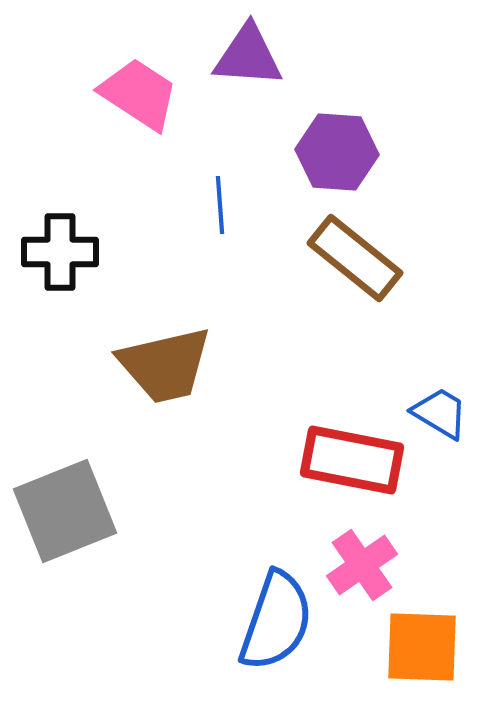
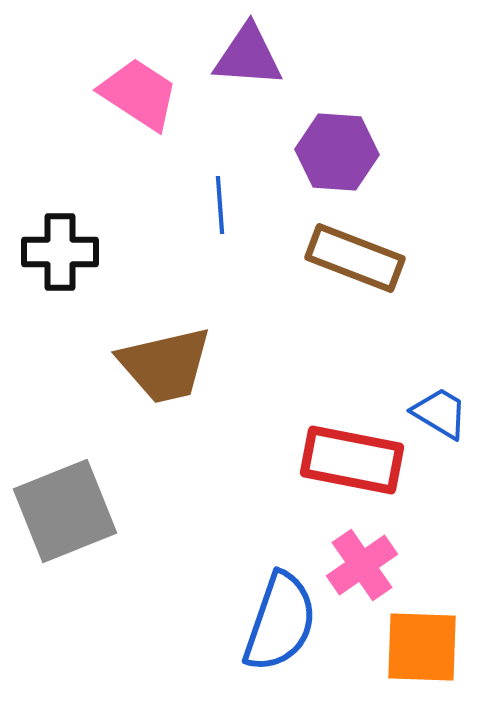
brown rectangle: rotated 18 degrees counterclockwise
blue semicircle: moved 4 px right, 1 px down
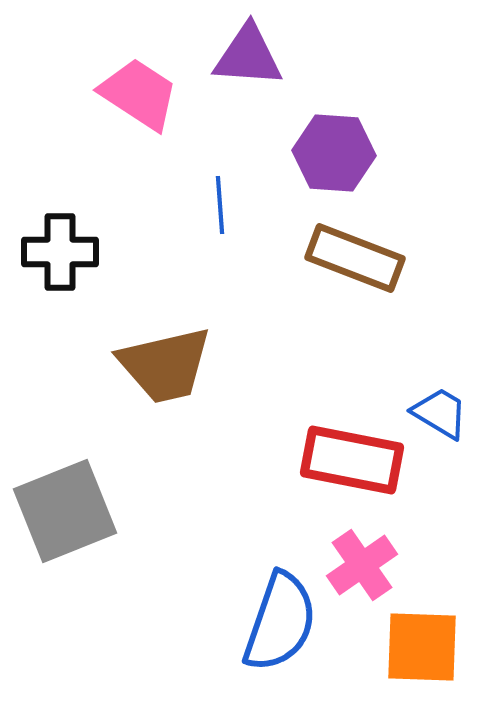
purple hexagon: moved 3 px left, 1 px down
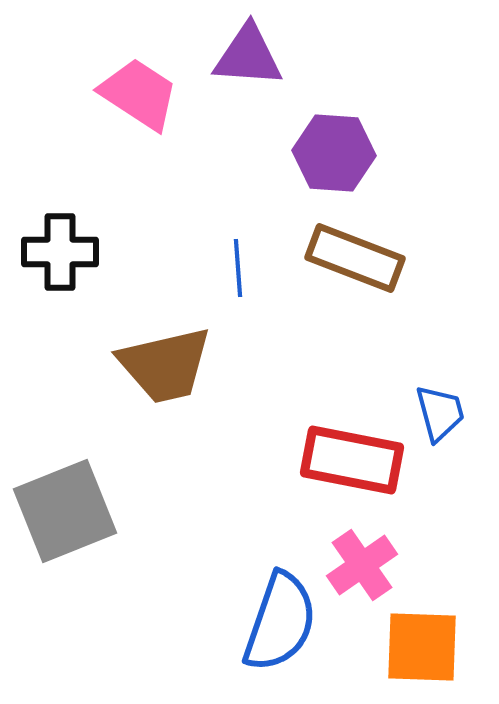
blue line: moved 18 px right, 63 px down
blue trapezoid: rotated 44 degrees clockwise
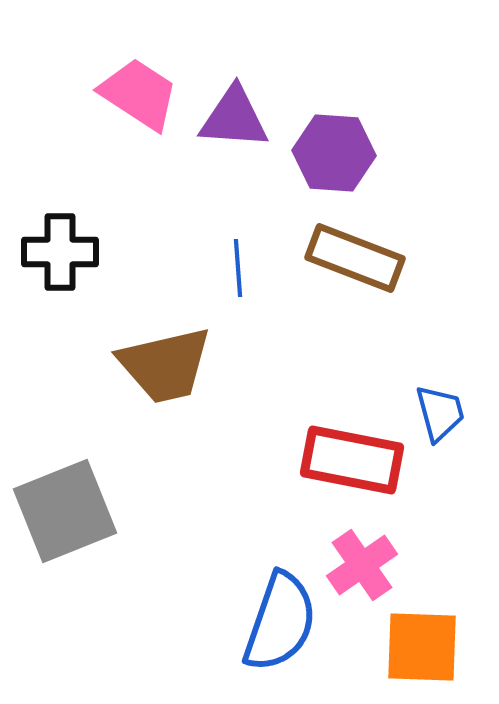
purple triangle: moved 14 px left, 62 px down
